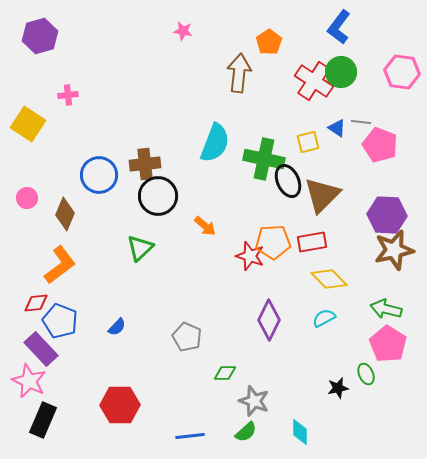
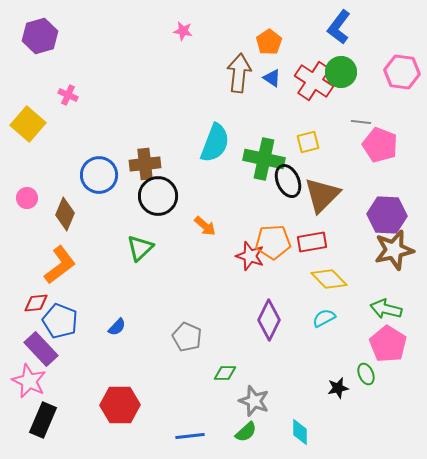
pink cross at (68, 95): rotated 30 degrees clockwise
yellow square at (28, 124): rotated 8 degrees clockwise
blue triangle at (337, 128): moved 65 px left, 50 px up
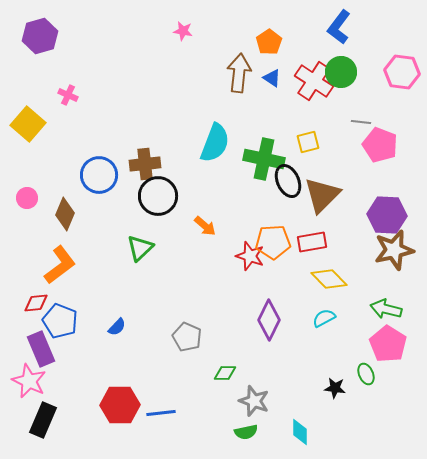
purple rectangle at (41, 349): rotated 20 degrees clockwise
black star at (338, 388): moved 3 px left; rotated 20 degrees clockwise
green semicircle at (246, 432): rotated 30 degrees clockwise
blue line at (190, 436): moved 29 px left, 23 px up
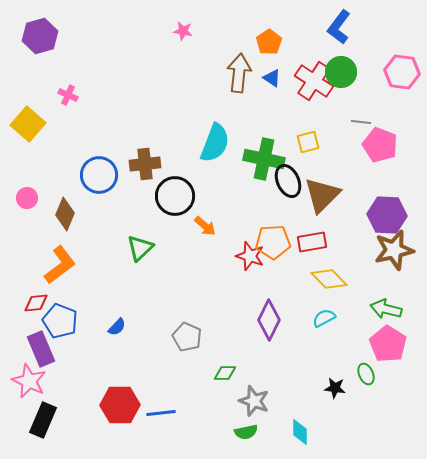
black circle at (158, 196): moved 17 px right
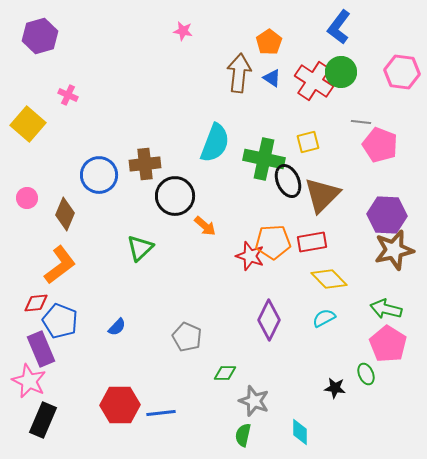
green semicircle at (246, 432): moved 3 px left, 3 px down; rotated 115 degrees clockwise
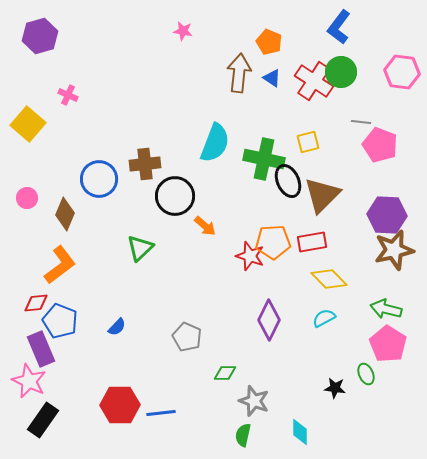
orange pentagon at (269, 42): rotated 15 degrees counterclockwise
blue circle at (99, 175): moved 4 px down
black rectangle at (43, 420): rotated 12 degrees clockwise
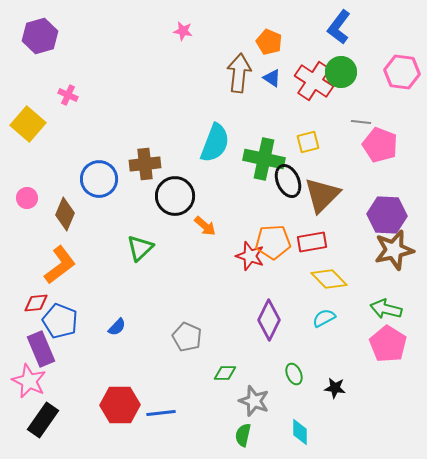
green ellipse at (366, 374): moved 72 px left
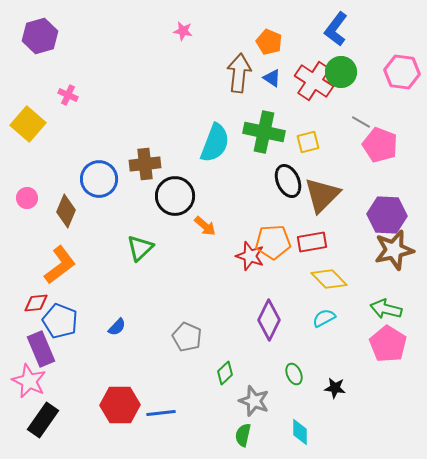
blue L-shape at (339, 27): moved 3 px left, 2 px down
gray line at (361, 122): rotated 24 degrees clockwise
green cross at (264, 159): moved 27 px up
brown diamond at (65, 214): moved 1 px right, 3 px up
green diamond at (225, 373): rotated 45 degrees counterclockwise
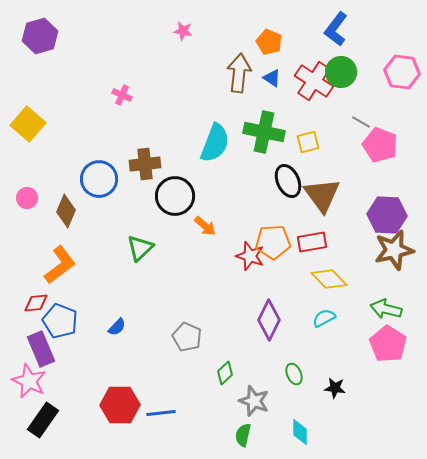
pink cross at (68, 95): moved 54 px right
brown triangle at (322, 195): rotated 21 degrees counterclockwise
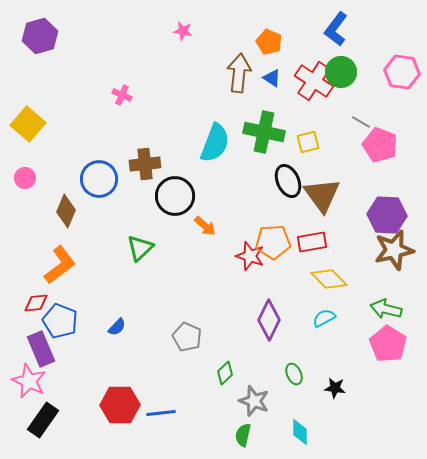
pink circle at (27, 198): moved 2 px left, 20 px up
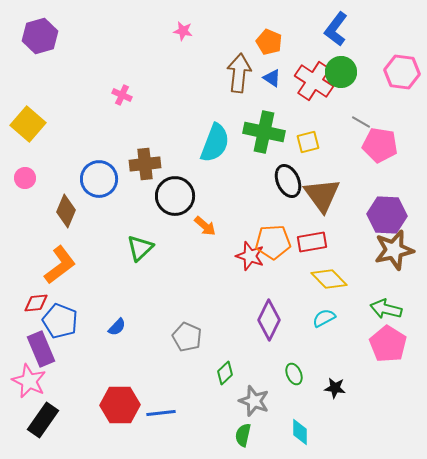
pink pentagon at (380, 145): rotated 12 degrees counterclockwise
